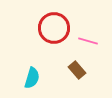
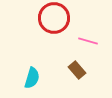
red circle: moved 10 px up
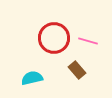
red circle: moved 20 px down
cyan semicircle: rotated 120 degrees counterclockwise
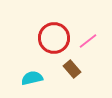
pink line: rotated 54 degrees counterclockwise
brown rectangle: moved 5 px left, 1 px up
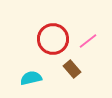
red circle: moved 1 px left, 1 px down
cyan semicircle: moved 1 px left
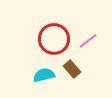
red circle: moved 1 px right
cyan semicircle: moved 13 px right, 3 px up
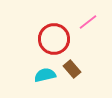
pink line: moved 19 px up
cyan semicircle: moved 1 px right
